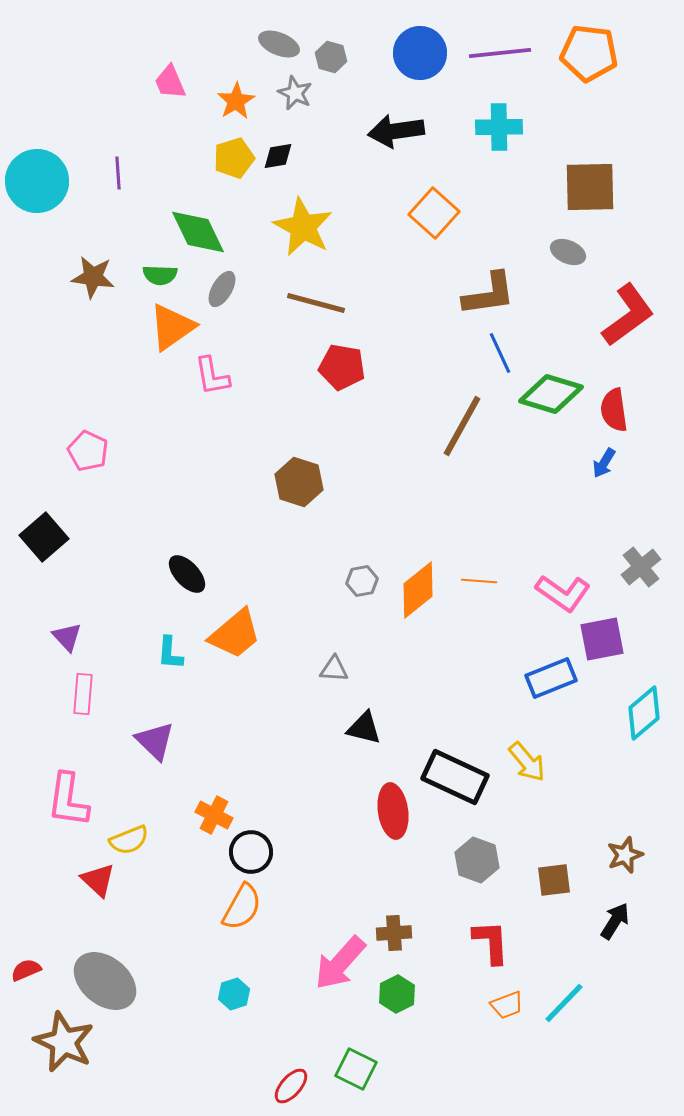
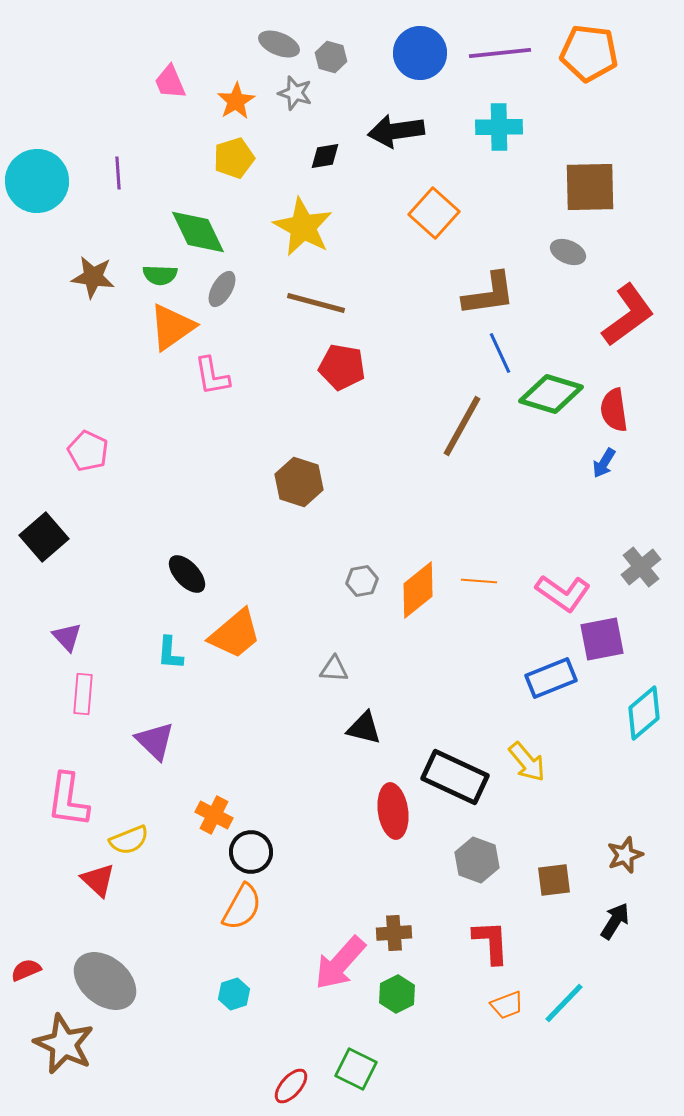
gray star at (295, 93): rotated 8 degrees counterclockwise
black diamond at (278, 156): moved 47 px right
brown star at (64, 1042): moved 2 px down
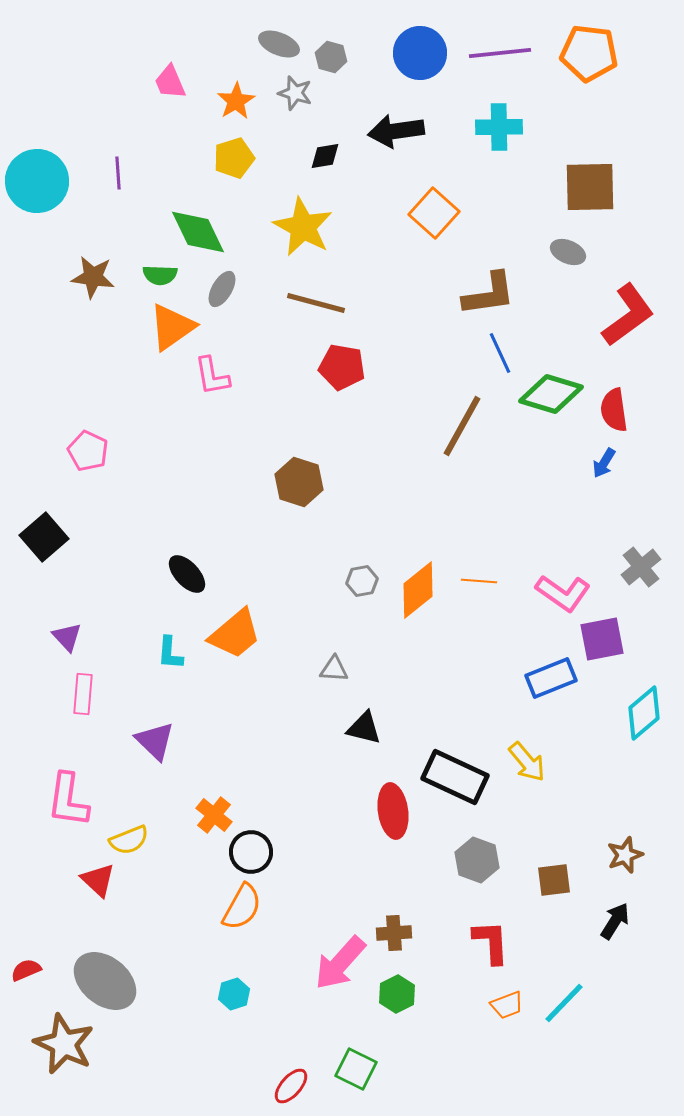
orange cross at (214, 815): rotated 12 degrees clockwise
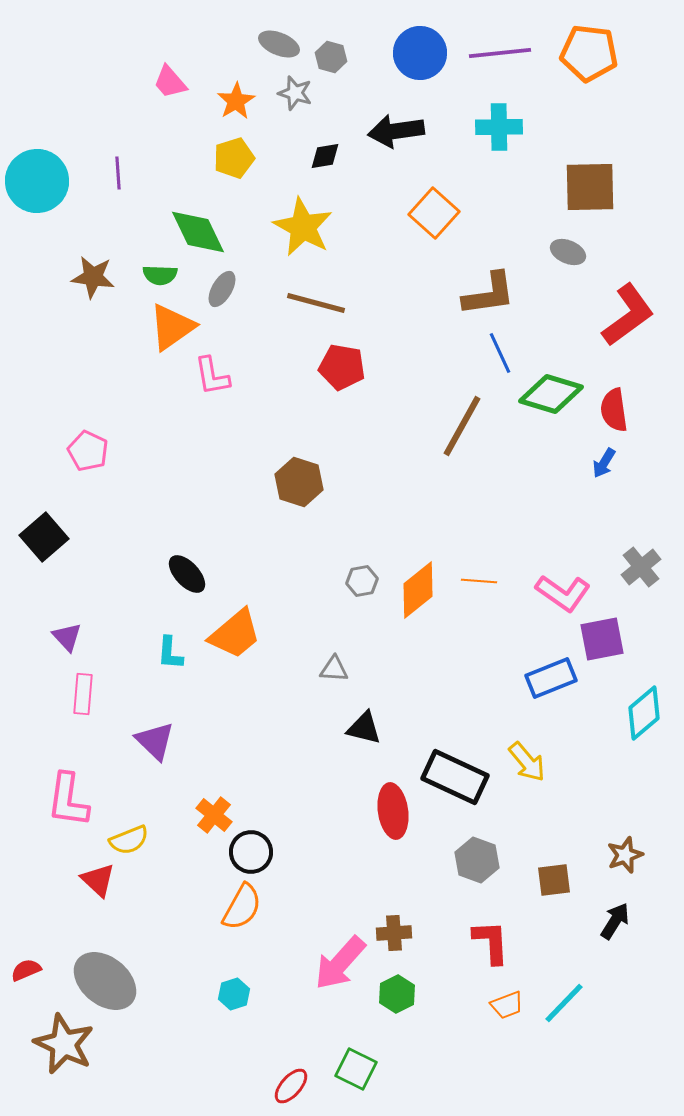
pink trapezoid at (170, 82): rotated 18 degrees counterclockwise
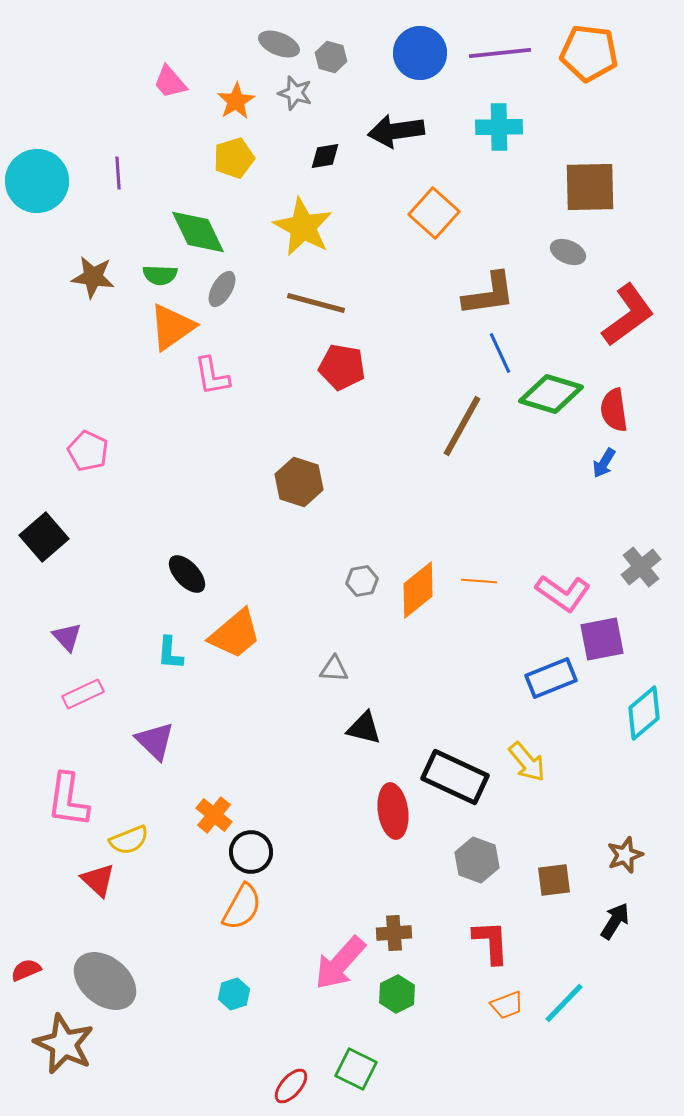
pink rectangle at (83, 694): rotated 60 degrees clockwise
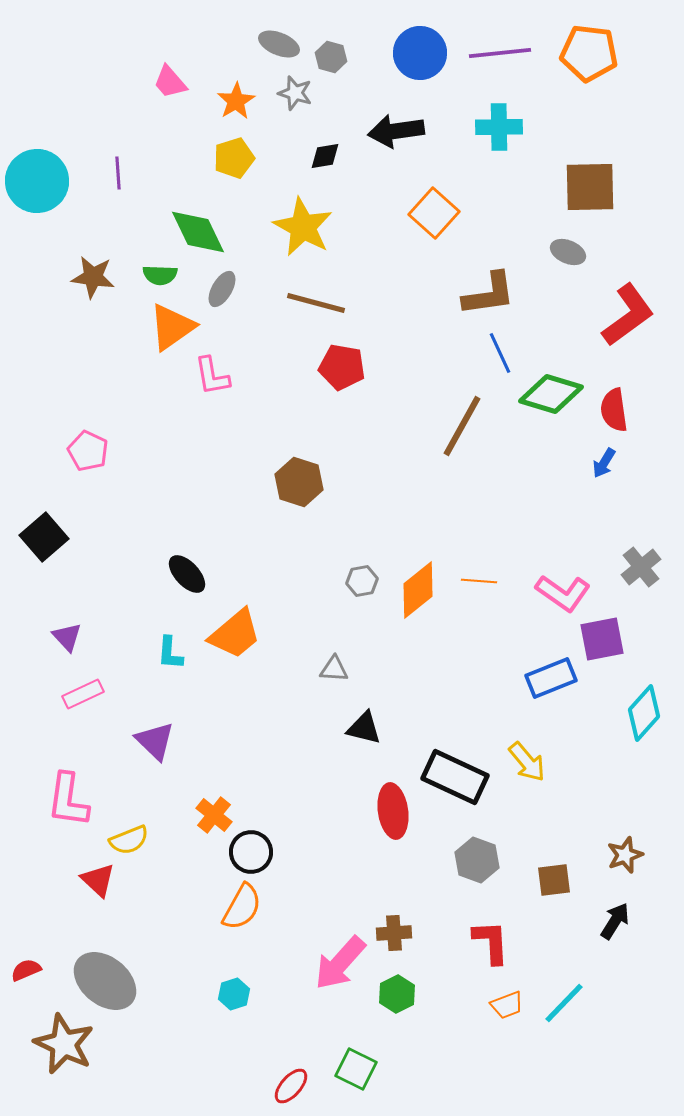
cyan diamond at (644, 713): rotated 8 degrees counterclockwise
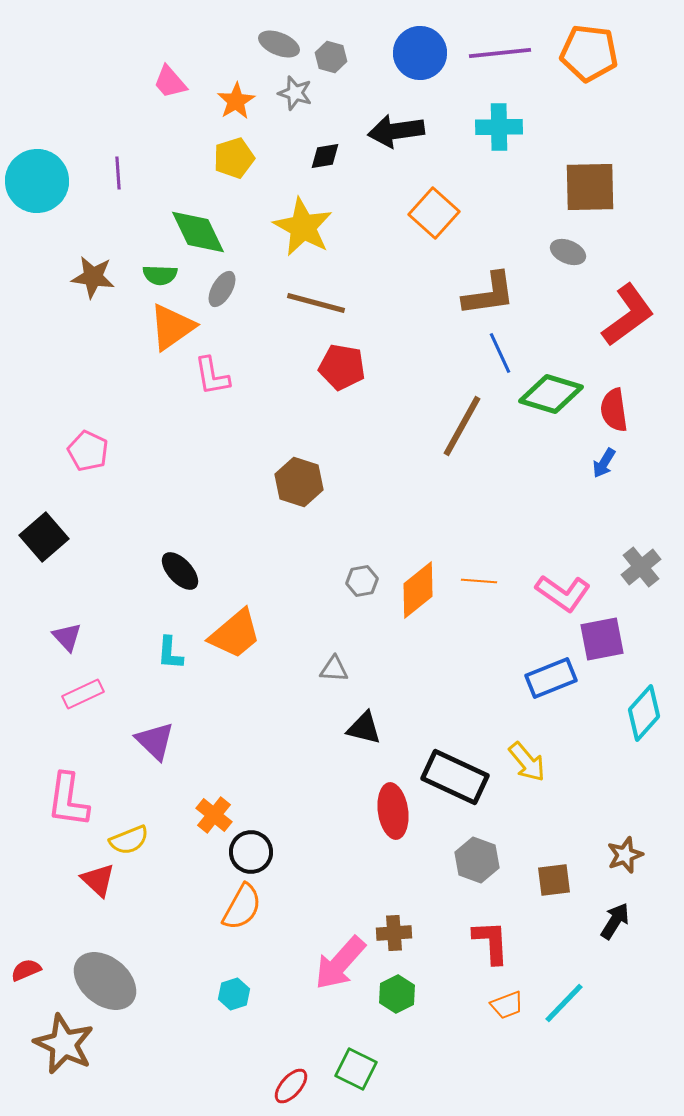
black ellipse at (187, 574): moved 7 px left, 3 px up
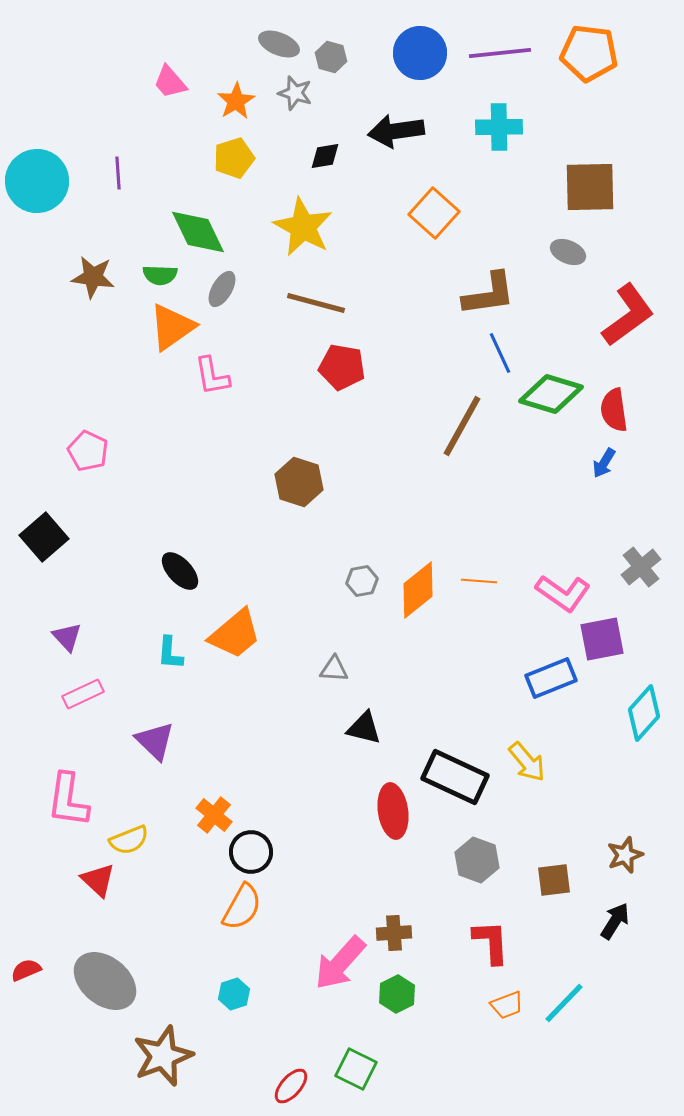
brown star at (64, 1044): moved 99 px right, 12 px down; rotated 26 degrees clockwise
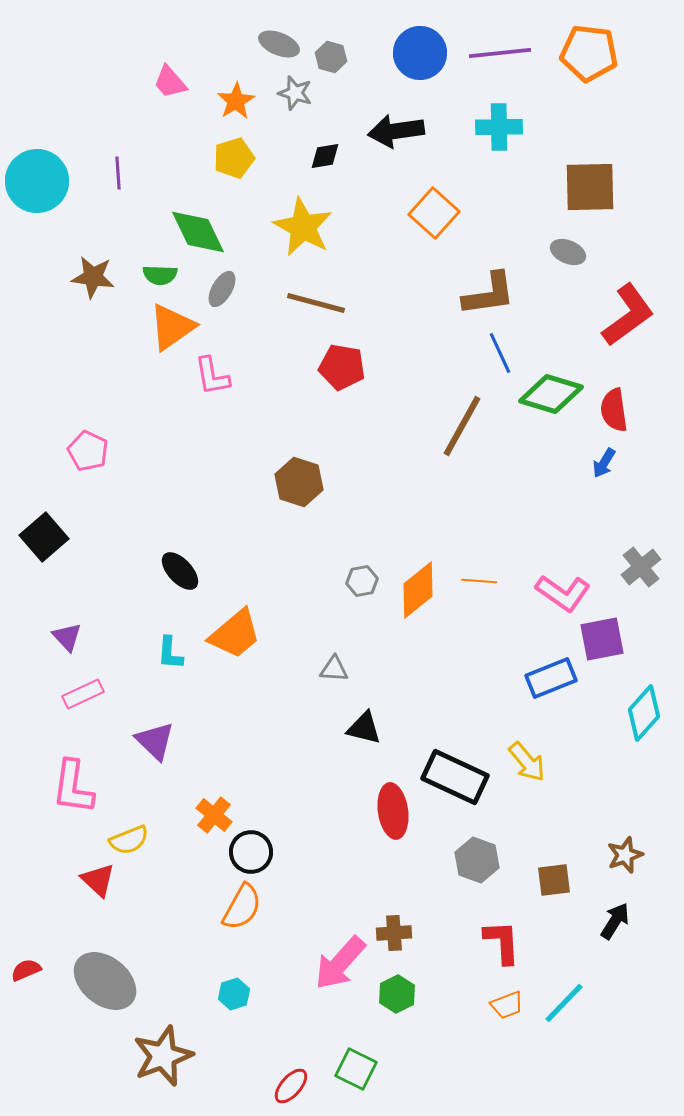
pink L-shape at (68, 800): moved 5 px right, 13 px up
red L-shape at (491, 942): moved 11 px right
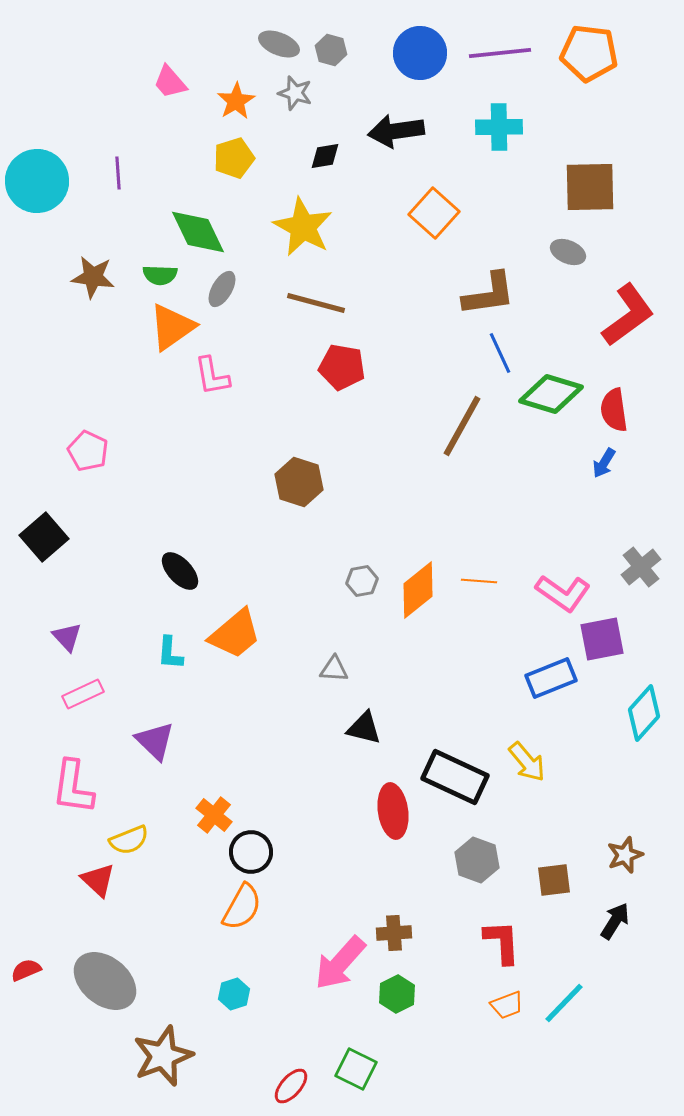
gray hexagon at (331, 57): moved 7 px up
